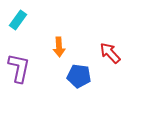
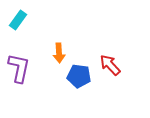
orange arrow: moved 6 px down
red arrow: moved 12 px down
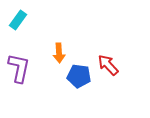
red arrow: moved 2 px left
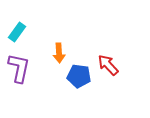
cyan rectangle: moved 1 px left, 12 px down
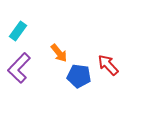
cyan rectangle: moved 1 px right, 1 px up
orange arrow: rotated 36 degrees counterclockwise
purple L-shape: rotated 148 degrees counterclockwise
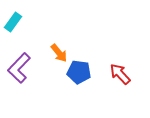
cyan rectangle: moved 5 px left, 9 px up
red arrow: moved 12 px right, 9 px down
blue pentagon: moved 4 px up
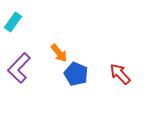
blue pentagon: moved 3 px left, 2 px down; rotated 15 degrees clockwise
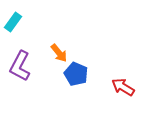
purple L-shape: moved 1 px right, 2 px up; rotated 16 degrees counterclockwise
red arrow: moved 3 px right, 13 px down; rotated 15 degrees counterclockwise
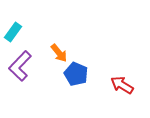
cyan rectangle: moved 10 px down
purple L-shape: rotated 16 degrees clockwise
red arrow: moved 1 px left, 2 px up
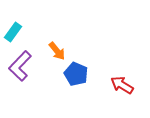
orange arrow: moved 2 px left, 2 px up
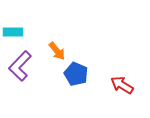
cyan rectangle: rotated 54 degrees clockwise
